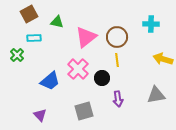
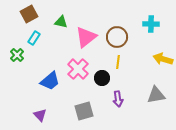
green triangle: moved 4 px right
cyan rectangle: rotated 56 degrees counterclockwise
yellow line: moved 1 px right, 2 px down; rotated 16 degrees clockwise
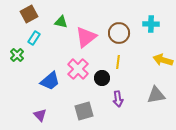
brown circle: moved 2 px right, 4 px up
yellow arrow: moved 1 px down
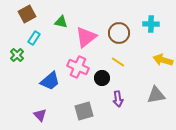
brown square: moved 2 px left
yellow line: rotated 64 degrees counterclockwise
pink cross: moved 2 px up; rotated 20 degrees counterclockwise
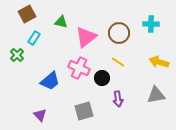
yellow arrow: moved 4 px left, 2 px down
pink cross: moved 1 px right, 1 px down
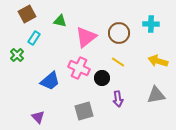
green triangle: moved 1 px left, 1 px up
yellow arrow: moved 1 px left, 1 px up
purple triangle: moved 2 px left, 2 px down
